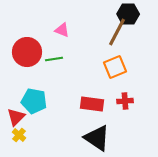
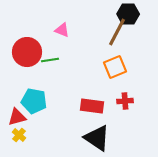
green line: moved 4 px left, 1 px down
red rectangle: moved 2 px down
red triangle: moved 1 px right; rotated 30 degrees clockwise
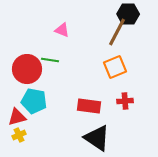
red circle: moved 17 px down
green line: rotated 18 degrees clockwise
red rectangle: moved 3 px left
yellow cross: rotated 24 degrees clockwise
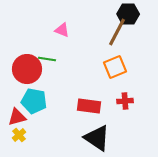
green line: moved 3 px left, 1 px up
yellow cross: rotated 16 degrees counterclockwise
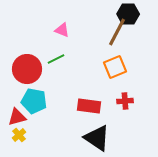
green line: moved 9 px right; rotated 36 degrees counterclockwise
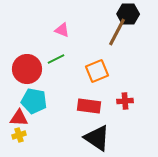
orange square: moved 18 px left, 4 px down
red triangle: moved 2 px right, 1 px down; rotated 18 degrees clockwise
yellow cross: rotated 24 degrees clockwise
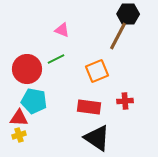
brown line: moved 1 px right, 4 px down
red rectangle: moved 1 px down
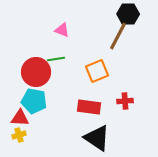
green line: rotated 18 degrees clockwise
red circle: moved 9 px right, 3 px down
red triangle: moved 1 px right
